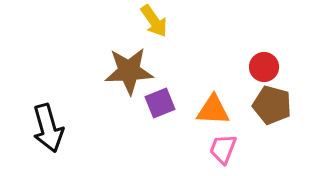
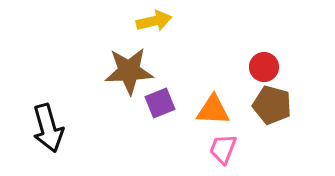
yellow arrow: rotated 68 degrees counterclockwise
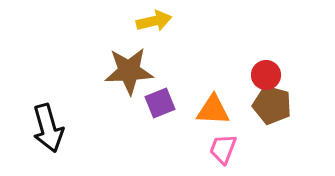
red circle: moved 2 px right, 8 px down
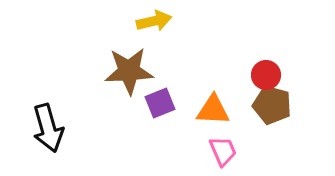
pink trapezoid: moved 2 px down; rotated 136 degrees clockwise
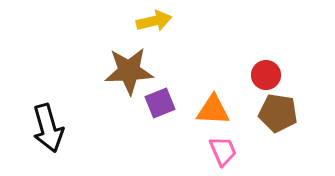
brown pentagon: moved 6 px right, 8 px down; rotated 6 degrees counterclockwise
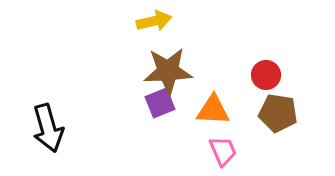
brown star: moved 39 px right
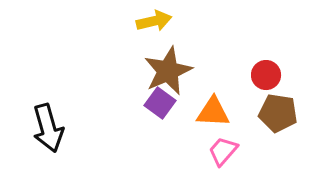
brown star: rotated 21 degrees counterclockwise
purple square: rotated 32 degrees counterclockwise
orange triangle: moved 2 px down
pink trapezoid: rotated 116 degrees counterclockwise
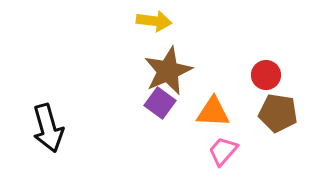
yellow arrow: rotated 20 degrees clockwise
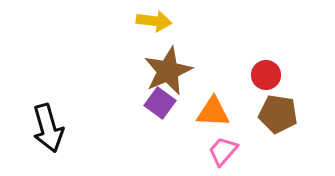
brown pentagon: moved 1 px down
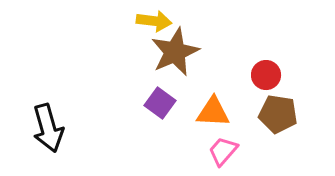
brown star: moved 7 px right, 19 px up
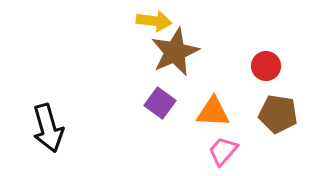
red circle: moved 9 px up
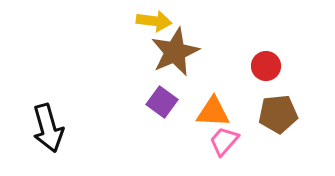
purple square: moved 2 px right, 1 px up
brown pentagon: rotated 15 degrees counterclockwise
pink trapezoid: moved 1 px right, 10 px up
